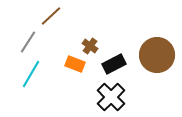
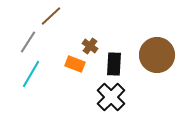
black rectangle: rotated 60 degrees counterclockwise
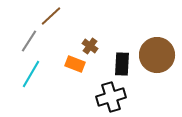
gray line: moved 1 px right, 1 px up
black rectangle: moved 8 px right
black cross: rotated 28 degrees clockwise
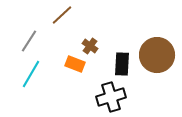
brown line: moved 11 px right, 1 px up
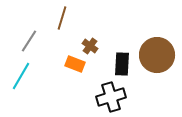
brown line: moved 3 px down; rotated 30 degrees counterclockwise
cyan line: moved 10 px left, 2 px down
